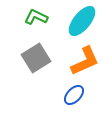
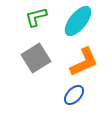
green L-shape: rotated 40 degrees counterclockwise
cyan ellipse: moved 4 px left
orange L-shape: moved 1 px left, 1 px down
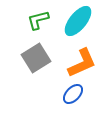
green L-shape: moved 2 px right, 3 px down
orange L-shape: moved 2 px left, 1 px down
blue ellipse: moved 1 px left, 1 px up
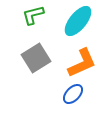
green L-shape: moved 5 px left, 5 px up
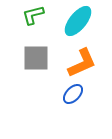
gray square: rotated 32 degrees clockwise
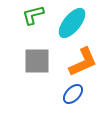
cyan ellipse: moved 6 px left, 2 px down
gray square: moved 1 px right, 3 px down
orange L-shape: moved 1 px right, 1 px up
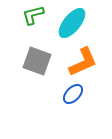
gray square: rotated 20 degrees clockwise
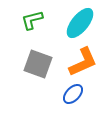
green L-shape: moved 1 px left, 5 px down
cyan ellipse: moved 8 px right
gray square: moved 1 px right, 3 px down
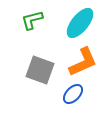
gray square: moved 2 px right, 6 px down
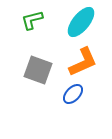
cyan ellipse: moved 1 px right, 1 px up
gray square: moved 2 px left
